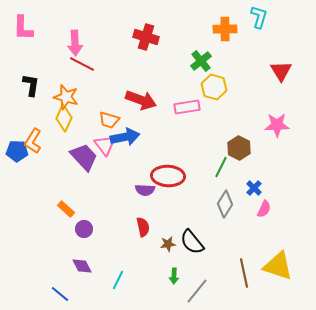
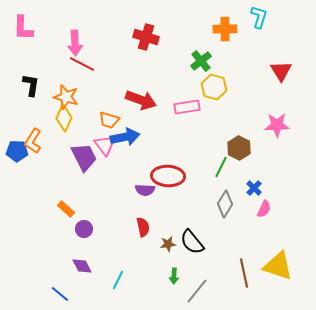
purple trapezoid: rotated 16 degrees clockwise
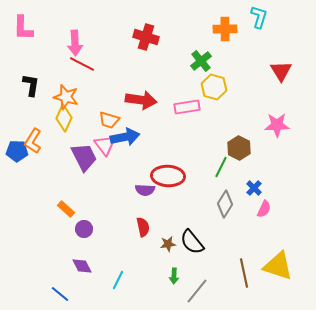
red arrow: rotated 12 degrees counterclockwise
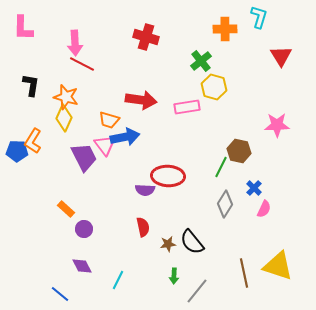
red triangle: moved 15 px up
brown hexagon: moved 3 px down; rotated 15 degrees counterclockwise
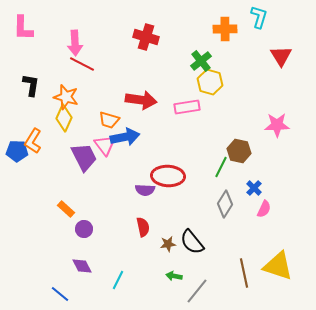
yellow hexagon: moved 4 px left, 5 px up
green arrow: rotated 98 degrees clockwise
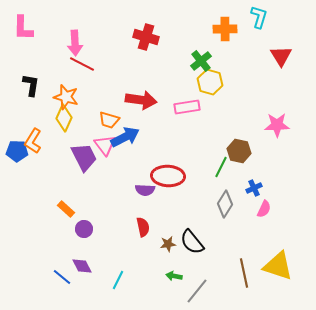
blue arrow: rotated 16 degrees counterclockwise
blue cross: rotated 21 degrees clockwise
blue line: moved 2 px right, 17 px up
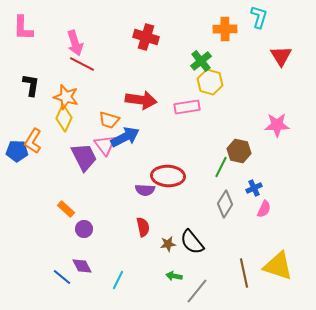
pink arrow: rotated 15 degrees counterclockwise
